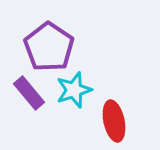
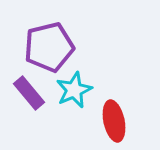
purple pentagon: rotated 24 degrees clockwise
cyan star: rotated 6 degrees counterclockwise
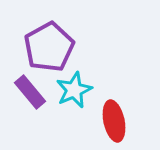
purple pentagon: rotated 15 degrees counterclockwise
purple rectangle: moved 1 px right, 1 px up
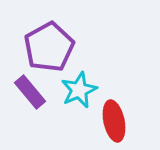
cyan star: moved 5 px right
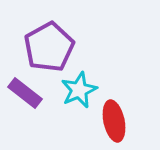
purple rectangle: moved 5 px left, 1 px down; rotated 12 degrees counterclockwise
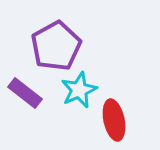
purple pentagon: moved 7 px right, 1 px up
red ellipse: moved 1 px up
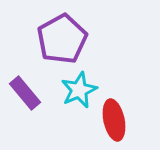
purple pentagon: moved 6 px right, 7 px up
purple rectangle: rotated 12 degrees clockwise
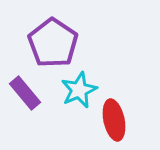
purple pentagon: moved 9 px left, 4 px down; rotated 9 degrees counterclockwise
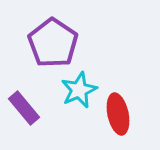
purple rectangle: moved 1 px left, 15 px down
red ellipse: moved 4 px right, 6 px up
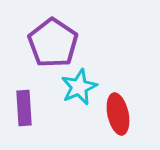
cyan star: moved 3 px up
purple rectangle: rotated 36 degrees clockwise
